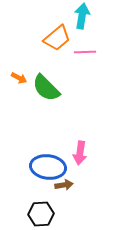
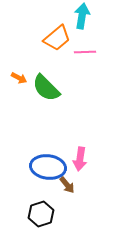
pink arrow: moved 6 px down
brown arrow: moved 3 px right; rotated 60 degrees clockwise
black hexagon: rotated 15 degrees counterclockwise
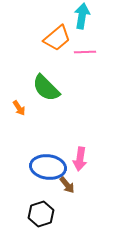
orange arrow: moved 30 px down; rotated 28 degrees clockwise
